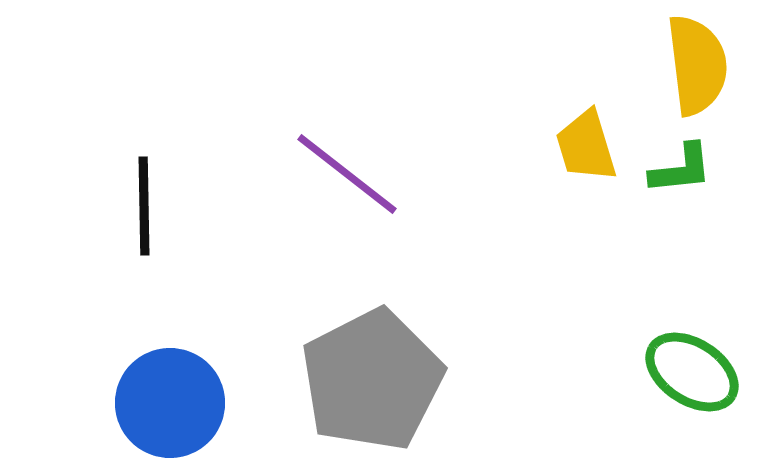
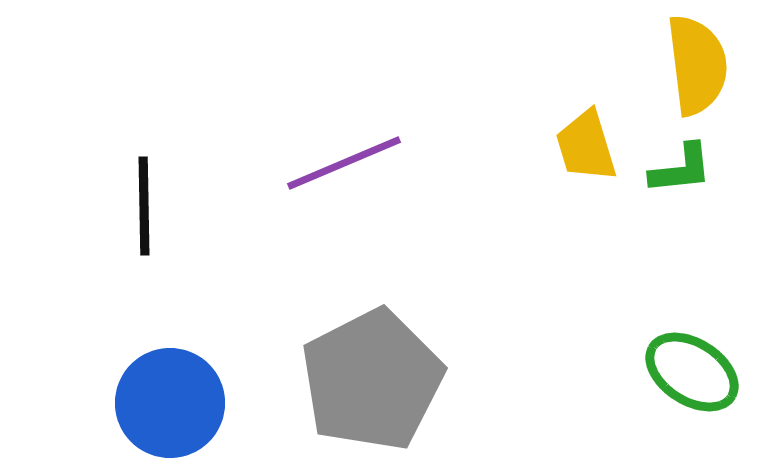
purple line: moved 3 px left, 11 px up; rotated 61 degrees counterclockwise
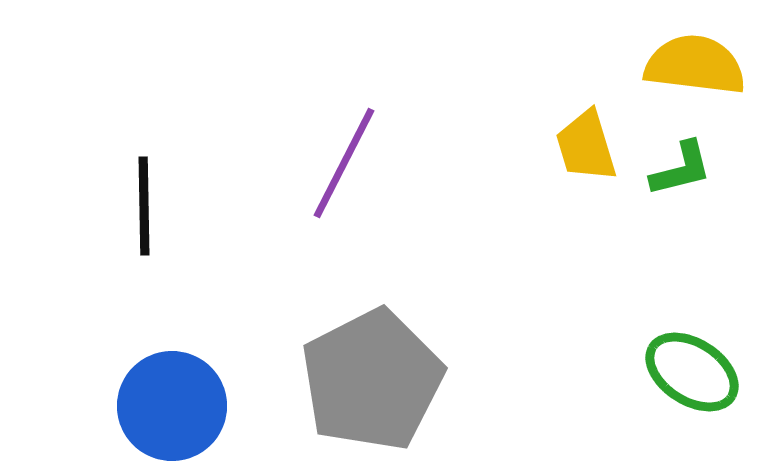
yellow semicircle: moved 2 px left; rotated 76 degrees counterclockwise
purple line: rotated 40 degrees counterclockwise
green L-shape: rotated 8 degrees counterclockwise
blue circle: moved 2 px right, 3 px down
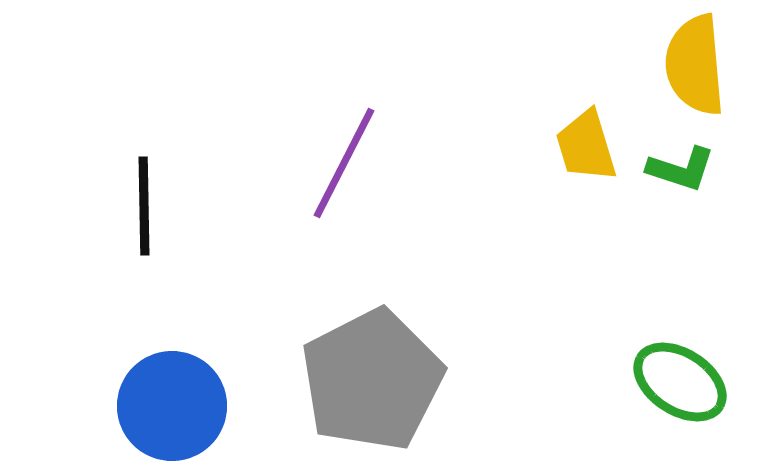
yellow semicircle: rotated 102 degrees counterclockwise
green L-shape: rotated 32 degrees clockwise
green ellipse: moved 12 px left, 10 px down
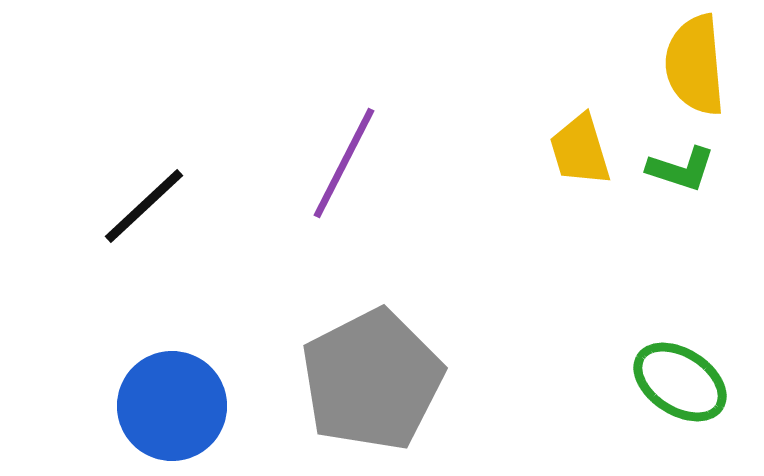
yellow trapezoid: moved 6 px left, 4 px down
black line: rotated 48 degrees clockwise
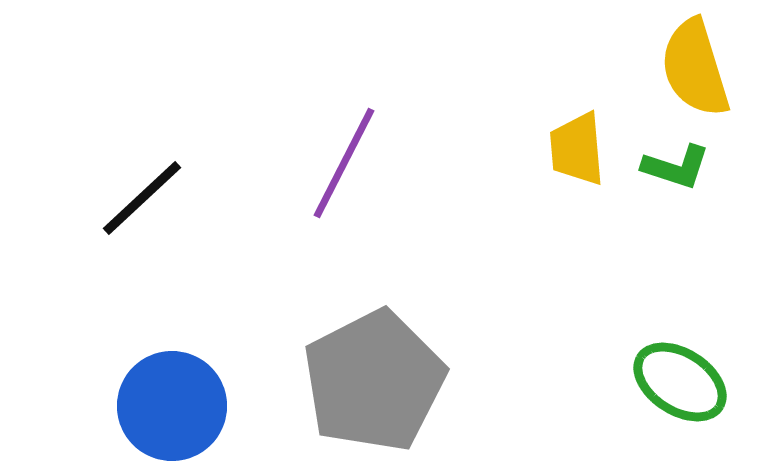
yellow semicircle: moved 3 px down; rotated 12 degrees counterclockwise
yellow trapezoid: moved 3 px left, 1 px up; rotated 12 degrees clockwise
green L-shape: moved 5 px left, 2 px up
black line: moved 2 px left, 8 px up
gray pentagon: moved 2 px right, 1 px down
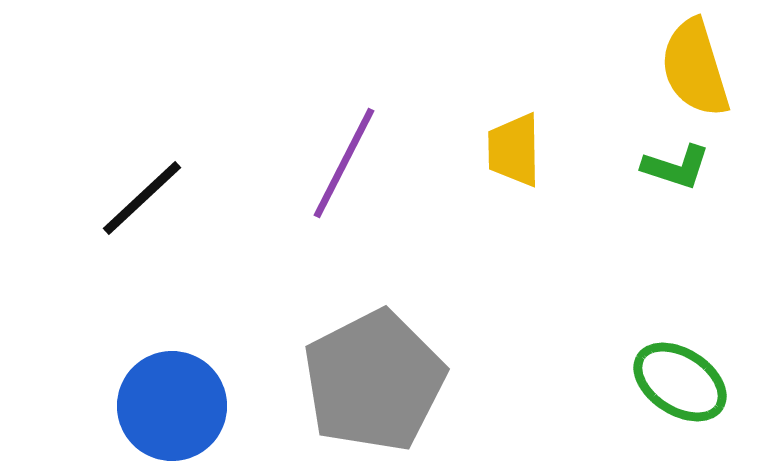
yellow trapezoid: moved 63 px left, 1 px down; rotated 4 degrees clockwise
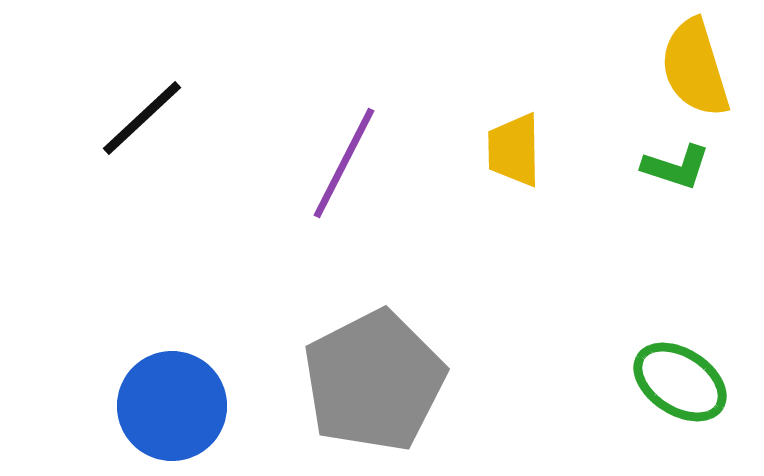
black line: moved 80 px up
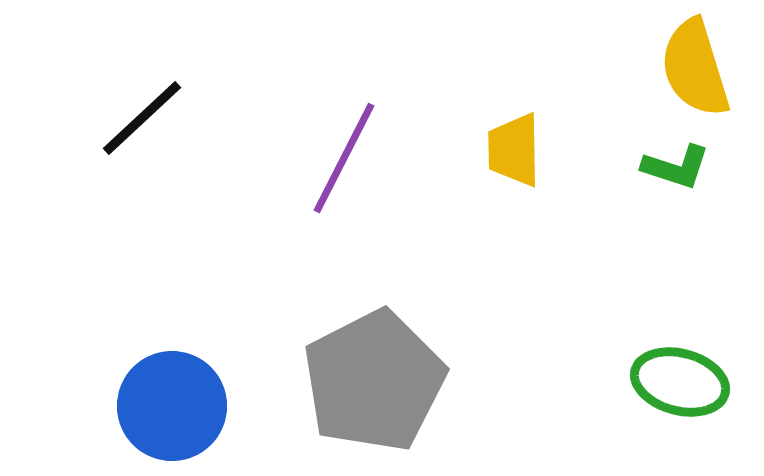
purple line: moved 5 px up
green ellipse: rotated 18 degrees counterclockwise
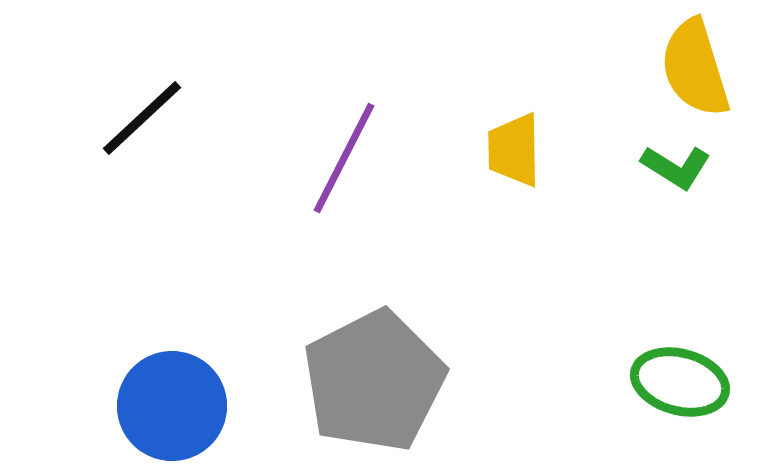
green L-shape: rotated 14 degrees clockwise
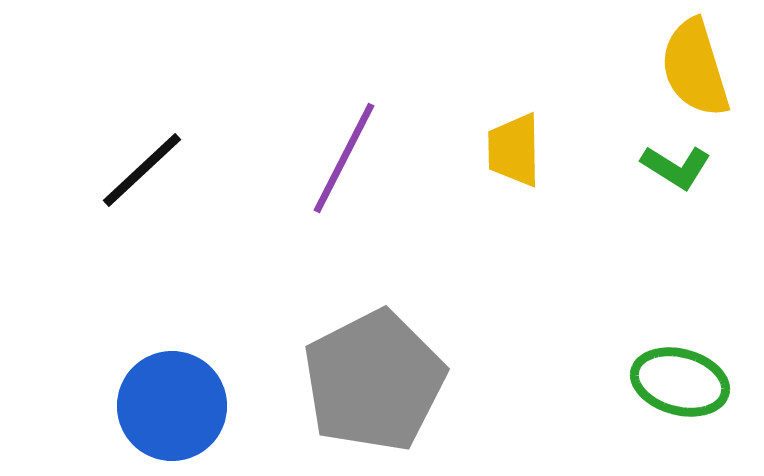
black line: moved 52 px down
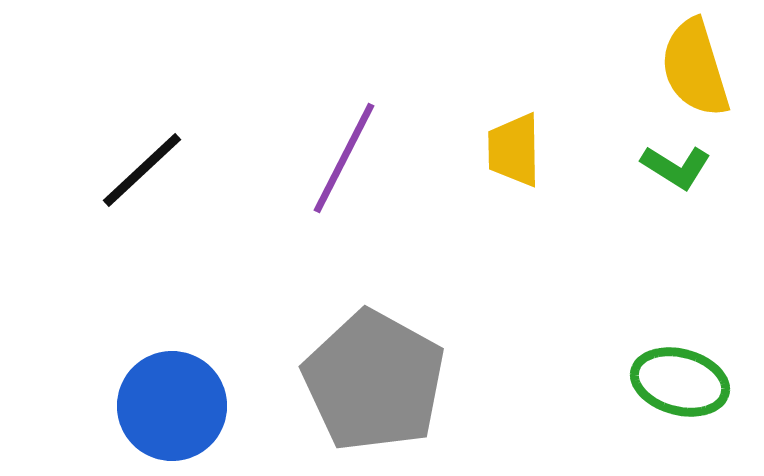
gray pentagon: rotated 16 degrees counterclockwise
